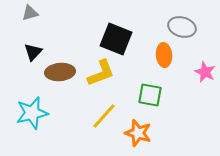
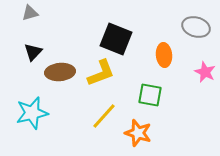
gray ellipse: moved 14 px right
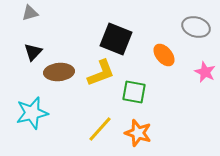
orange ellipse: rotated 35 degrees counterclockwise
brown ellipse: moved 1 px left
green square: moved 16 px left, 3 px up
yellow line: moved 4 px left, 13 px down
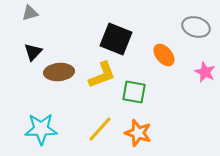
yellow L-shape: moved 1 px right, 2 px down
cyan star: moved 9 px right, 16 px down; rotated 12 degrees clockwise
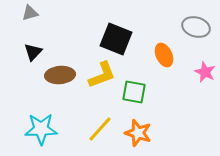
orange ellipse: rotated 15 degrees clockwise
brown ellipse: moved 1 px right, 3 px down
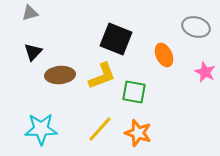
yellow L-shape: moved 1 px down
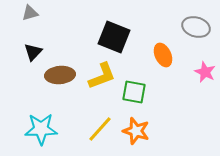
black square: moved 2 px left, 2 px up
orange ellipse: moved 1 px left
orange star: moved 2 px left, 2 px up
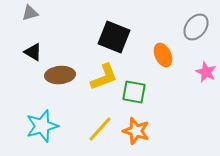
gray ellipse: rotated 68 degrees counterclockwise
black triangle: rotated 42 degrees counterclockwise
pink star: moved 1 px right
yellow L-shape: moved 2 px right, 1 px down
cyan star: moved 1 px right, 3 px up; rotated 16 degrees counterclockwise
